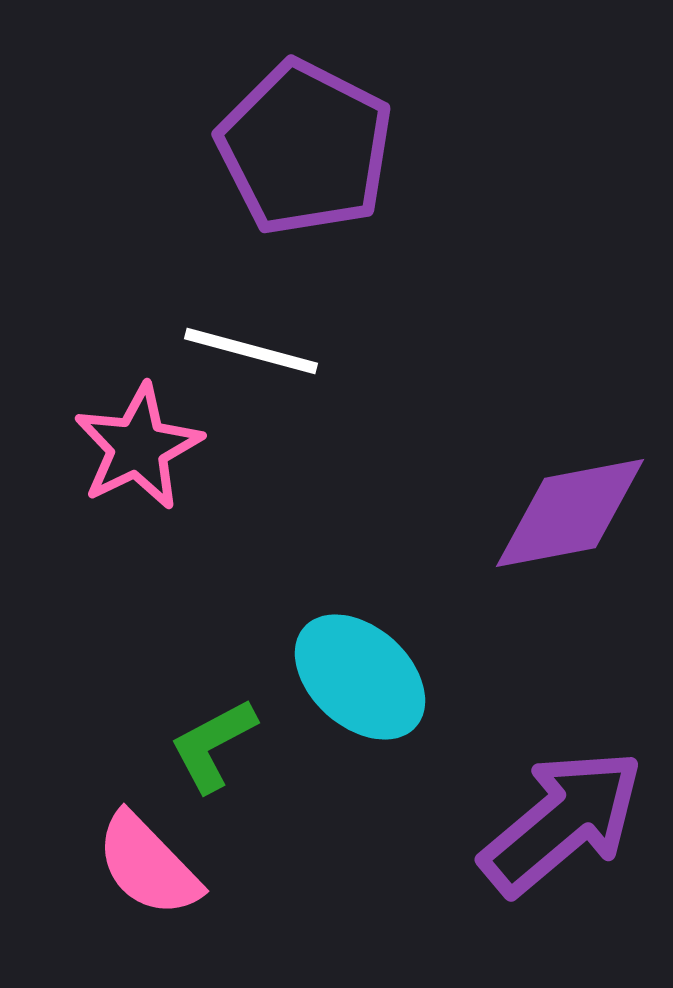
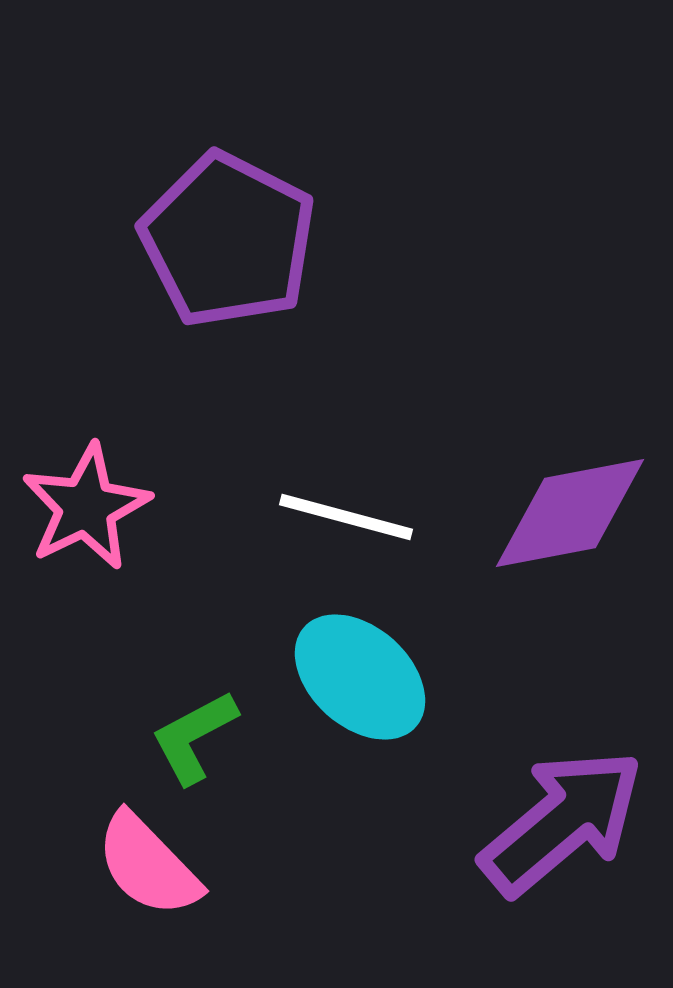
purple pentagon: moved 77 px left, 92 px down
white line: moved 95 px right, 166 px down
pink star: moved 52 px left, 60 px down
green L-shape: moved 19 px left, 8 px up
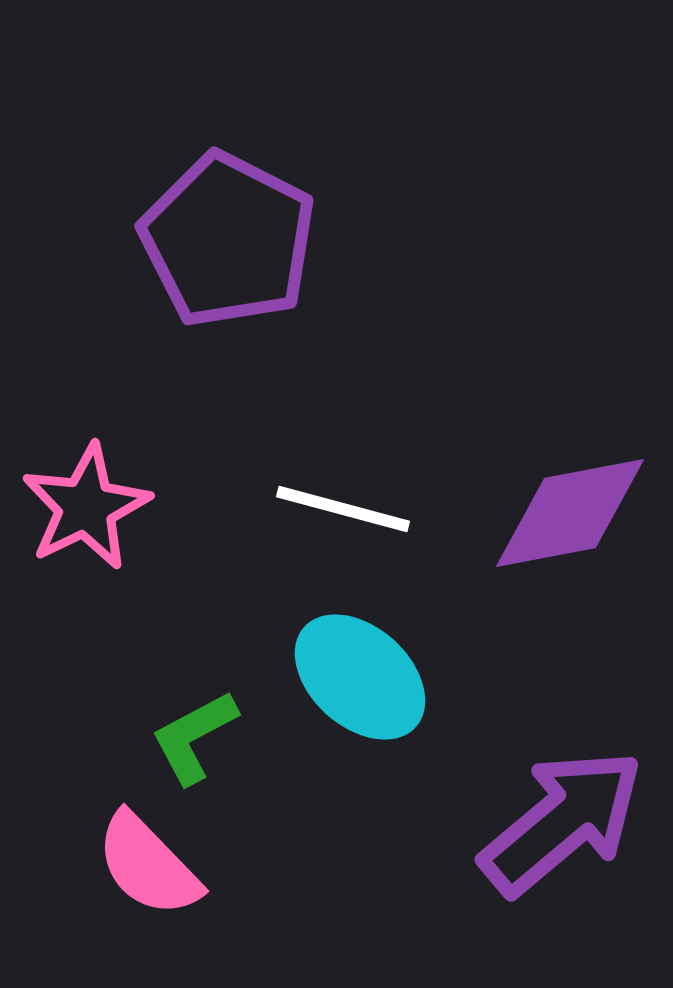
white line: moved 3 px left, 8 px up
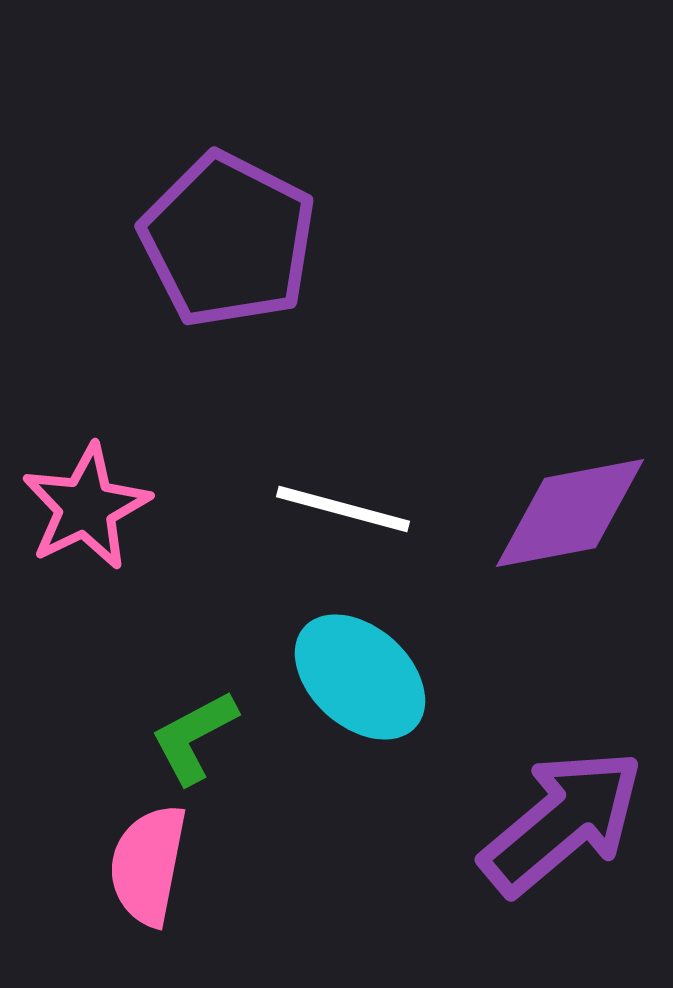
pink semicircle: rotated 55 degrees clockwise
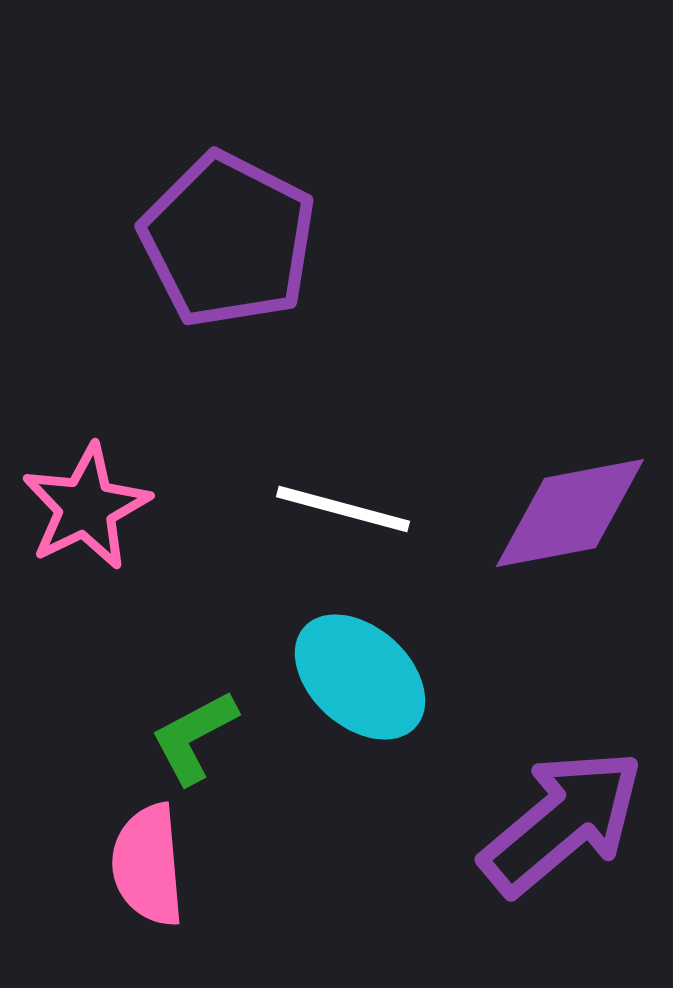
pink semicircle: rotated 16 degrees counterclockwise
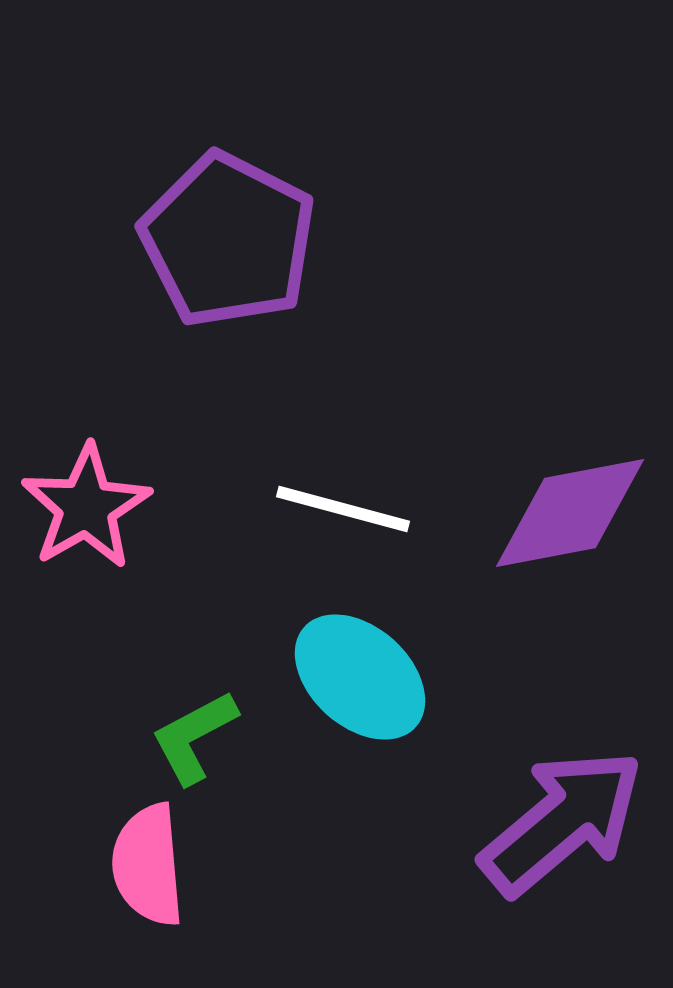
pink star: rotated 4 degrees counterclockwise
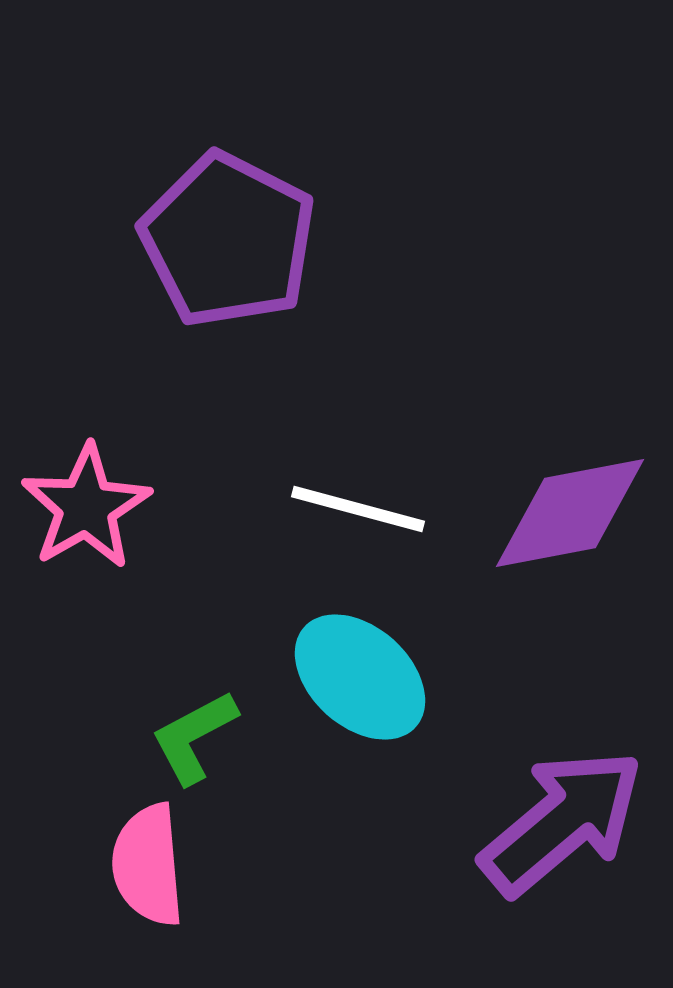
white line: moved 15 px right
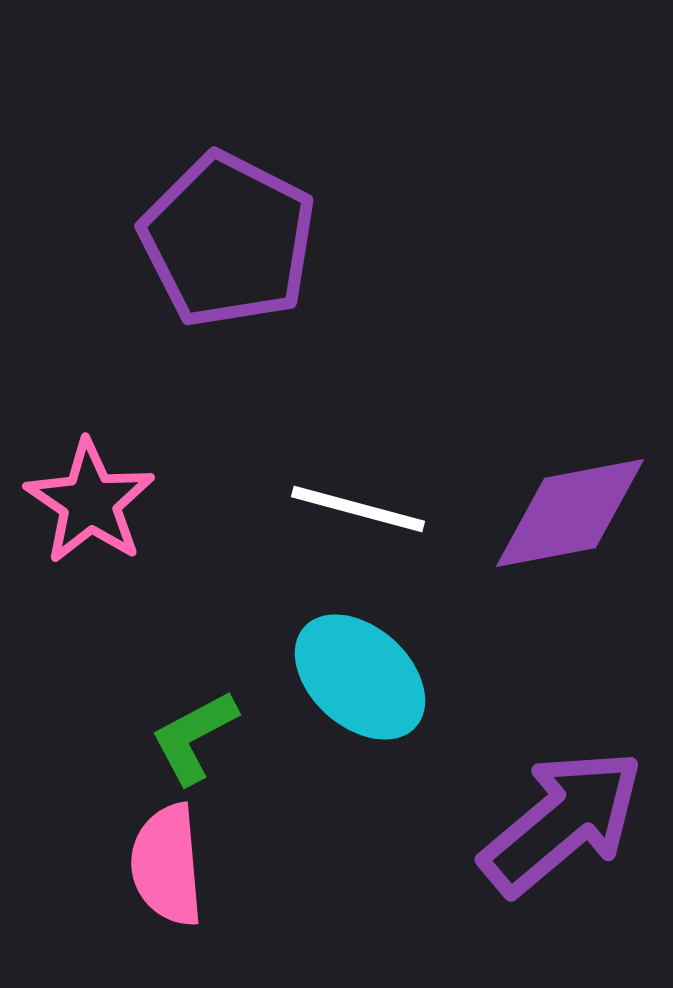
pink star: moved 4 px right, 5 px up; rotated 8 degrees counterclockwise
pink semicircle: moved 19 px right
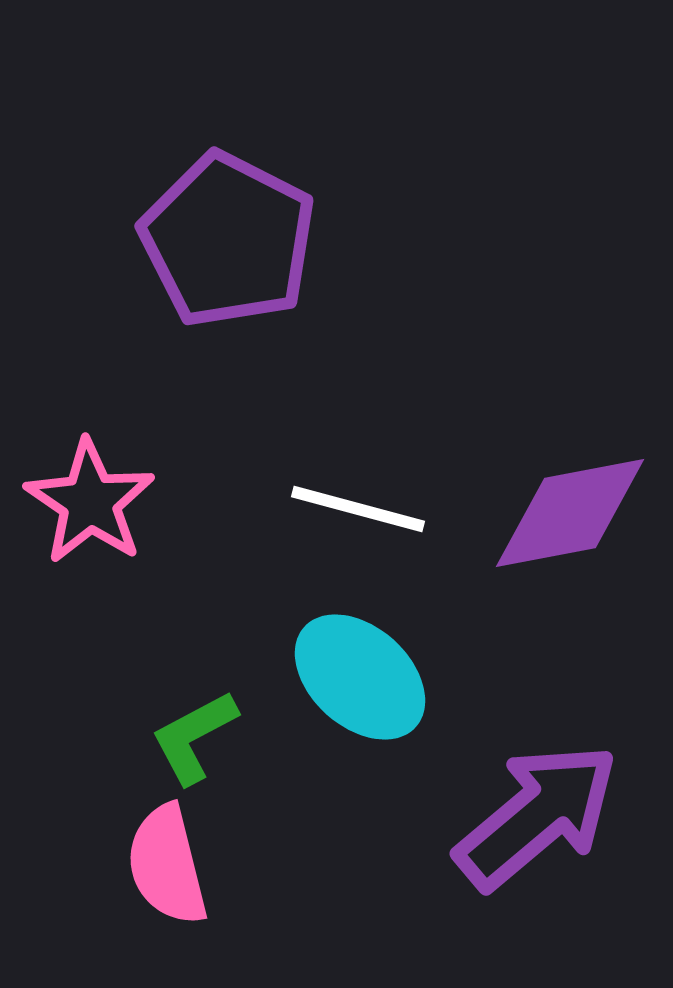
purple arrow: moved 25 px left, 6 px up
pink semicircle: rotated 9 degrees counterclockwise
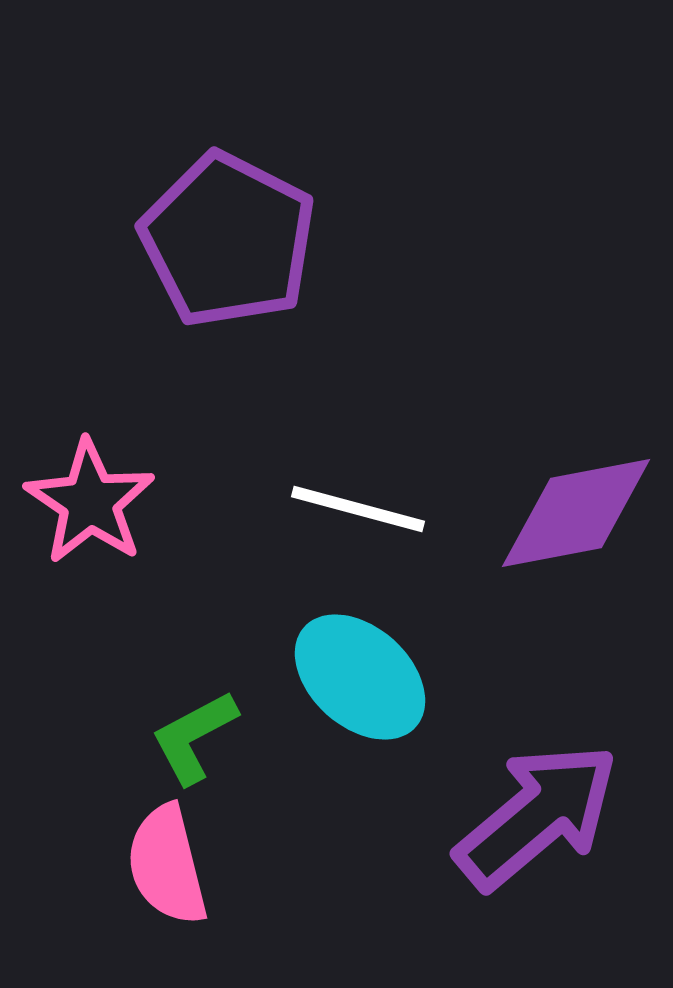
purple diamond: moved 6 px right
